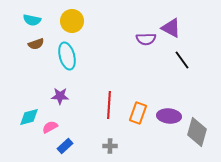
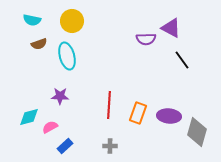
brown semicircle: moved 3 px right
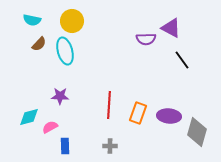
brown semicircle: rotated 28 degrees counterclockwise
cyan ellipse: moved 2 px left, 5 px up
blue rectangle: rotated 49 degrees counterclockwise
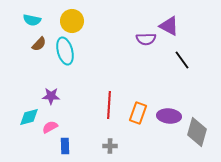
purple triangle: moved 2 px left, 2 px up
purple star: moved 9 px left
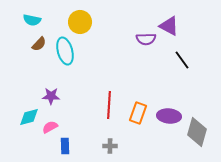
yellow circle: moved 8 px right, 1 px down
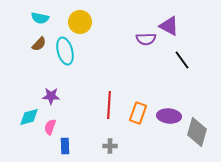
cyan semicircle: moved 8 px right, 2 px up
pink semicircle: rotated 42 degrees counterclockwise
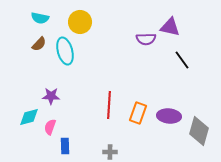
purple triangle: moved 1 px right, 1 px down; rotated 15 degrees counterclockwise
gray diamond: moved 2 px right, 1 px up
gray cross: moved 6 px down
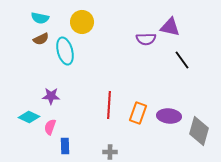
yellow circle: moved 2 px right
brown semicircle: moved 2 px right, 5 px up; rotated 21 degrees clockwise
cyan diamond: rotated 40 degrees clockwise
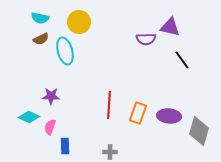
yellow circle: moved 3 px left
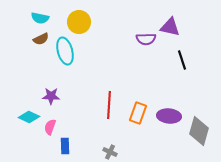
black line: rotated 18 degrees clockwise
gray cross: rotated 24 degrees clockwise
